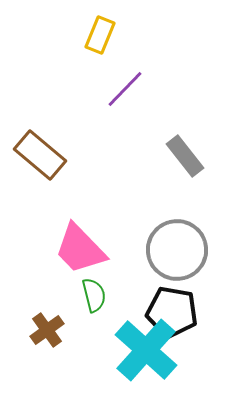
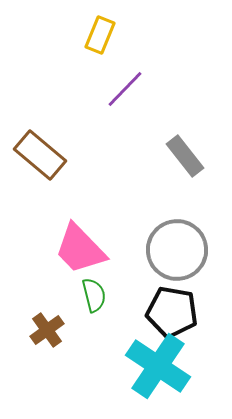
cyan cross: moved 12 px right, 16 px down; rotated 8 degrees counterclockwise
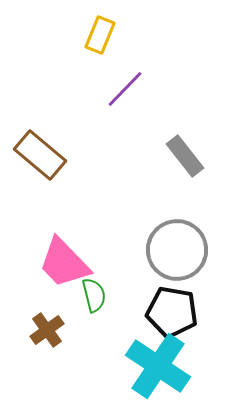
pink trapezoid: moved 16 px left, 14 px down
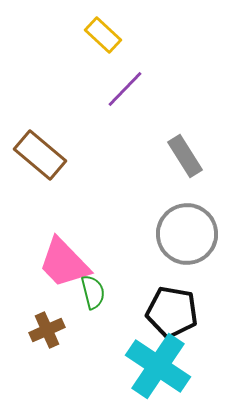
yellow rectangle: moved 3 px right; rotated 69 degrees counterclockwise
gray rectangle: rotated 6 degrees clockwise
gray circle: moved 10 px right, 16 px up
green semicircle: moved 1 px left, 3 px up
brown cross: rotated 12 degrees clockwise
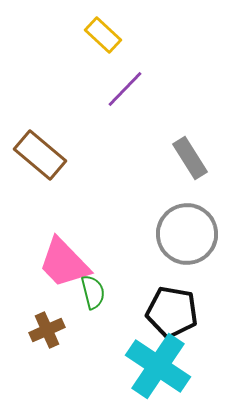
gray rectangle: moved 5 px right, 2 px down
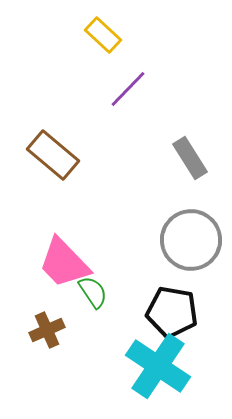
purple line: moved 3 px right
brown rectangle: moved 13 px right
gray circle: moved 4 px right, 6 px down
green semicircle: rotated 20 degrees counterclockwise
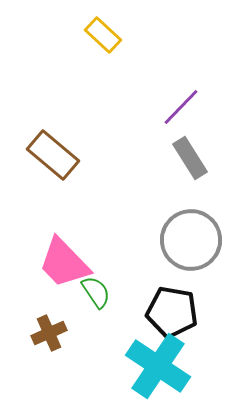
purple line: moved 53 px right, 18 px down
green semicircle: moved 3 px right
brown cross: moved 2 px right, 3 px down
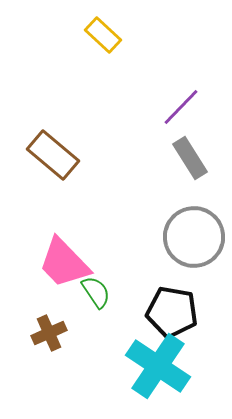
gray circle: moved 3 px right, 3 px up
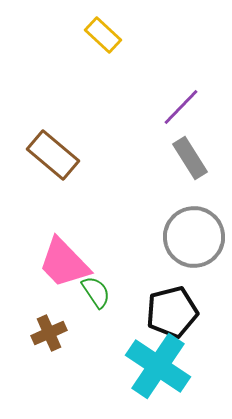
black pentagon: rotated 24 degrees counterclockwise
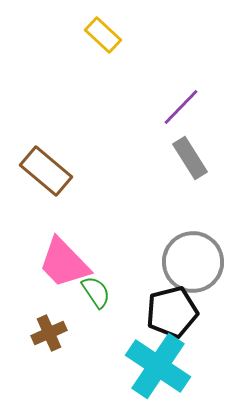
brown rectangle: moved 7 px left, 16 px down
gray circle: moved 1 px left, 25 px down
